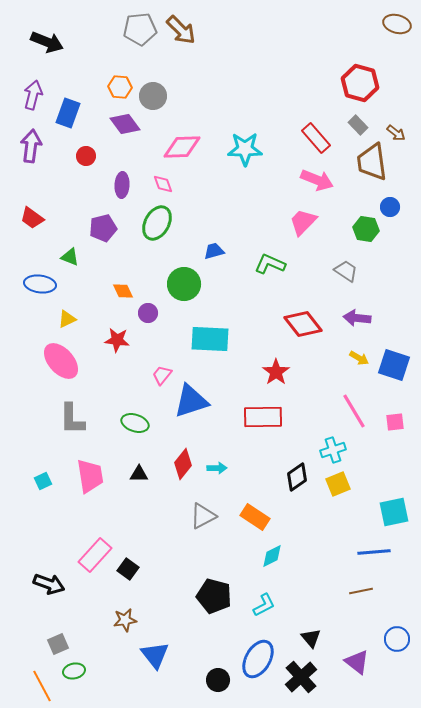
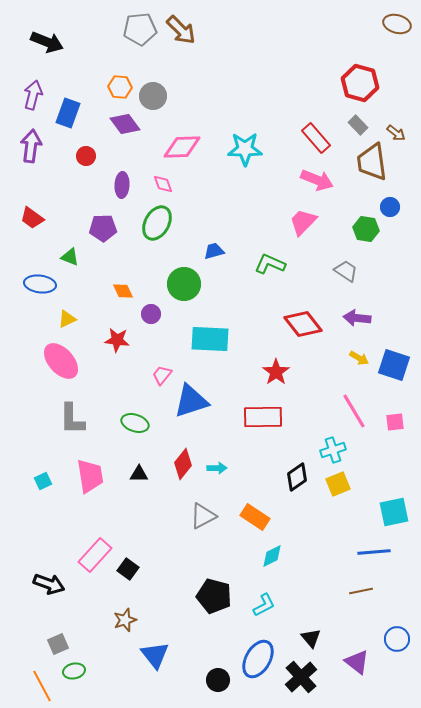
purple pentagon at (103, 228): rotated 12 degrees clockwise
purple circle at (148, 313): moved 3 px right, 1 px down
brown star at (125, 620): rotated 10 degrees counterclockwise
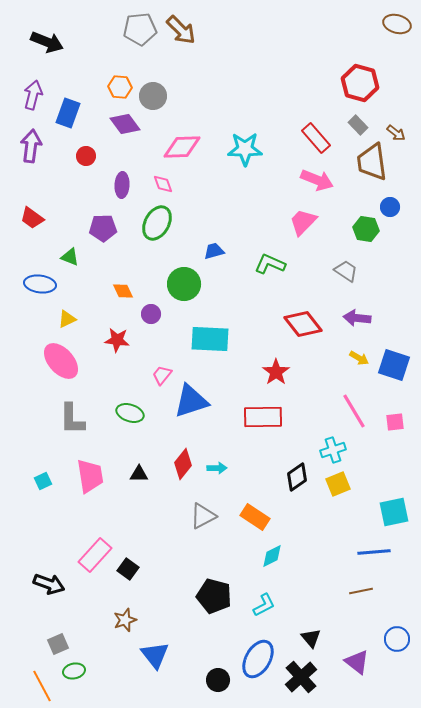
green ellipse at (135, 423): moved 5 px left, 10 px up
